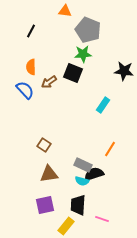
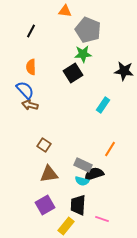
black square: rotated 36 degrees clockwise
brown arrow: moved 19 px left, 23 px down; rotated 49 degrees clockwise
purple square: rotated 18 degrees counterclockwise
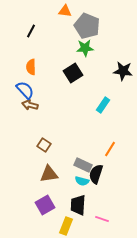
gray pentagon: moved 1 px left, 4 px up
green star: moved 2 px right, 6 px up
black star: moved 1 px left
black semicircle: moved 2 px right; rotated 54 degrees counterclockwise
yellow rectangle: rotated 18 degrees counterclockwise
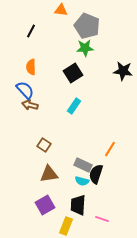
orange triangle: moved 4 px left, 1 px up
cyan rectangle: moved 29 px left, 1 px down
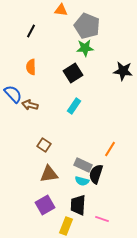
blue semicircle: moved 12 px left, 4 px down
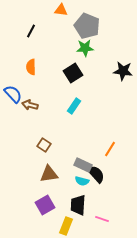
black semicircle: rotated 120 degrees clockwise
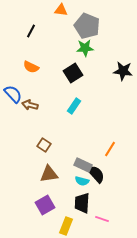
orange semicircle: rotated 63 degrees counterclockwise
black trapezoid: moved 4 px right, 2 px up
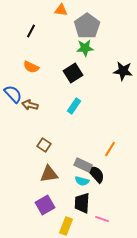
gray pentagon: rotated 15 degrees clockwise
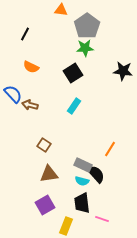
black line: moved 6 px left, 3 px down
black trapezoid: rotated 10 degrees counterclockwise
